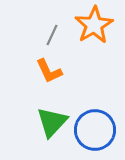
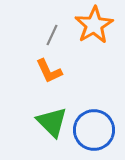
green triangle: rotated 28 degrees counterclockwise
blue circle: moved 1 px left
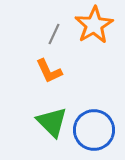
gray line: moved 2 px right, 1 px up
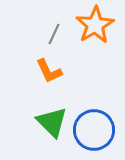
orange star: moved 1 px right
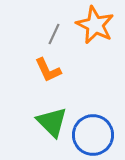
orange star: rotated 15 degrees counterclockwise
orange L-shape: moved 1 px left, 1 px up
blue circle: moved 1 px left, 5 px down
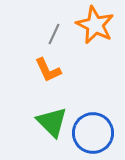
blue circle: moved 2 px up
